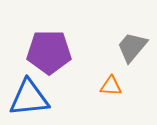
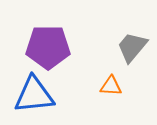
purple pentagon: moved 1 px left, 5 px up
blue triangle: moved 5 px right, 3 px up
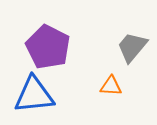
purple pentagon: rotated 27 degrees clockwise
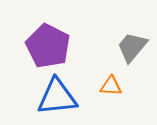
purple pentagon: moved 1 px up
blue triangle: moved 23 px right, 2 px down
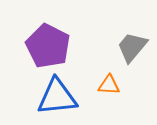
orange triangle: moved 2 px left, 1 px up
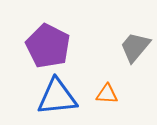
gray trapezoid: moved 3 px right
orange triangle: moved 2 px left, 9 px down
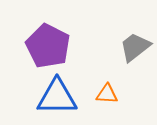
gray trapezoid: rotated 12 degrees clockwise
blue triangle: rotated 6 degrees clockwise
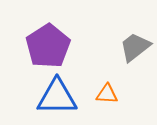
purple pentagon: rotated 12 degrees clockwise
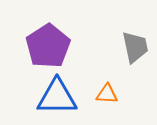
gray trapezoid: rotated 116 degrees clockwise
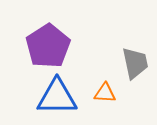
gray trapezoid: moved 16 px down
orange triangle: moved 2 px left, 1 px up
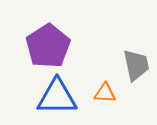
gray trapezoid: moved 1 px right, 2 px down
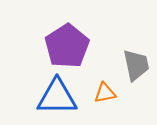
purple pentagon: moved 19 px right
orange triangle: rotated 15 degrees counterclockwise
